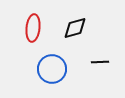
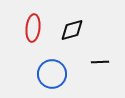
black diamond: moved 3 px left, 2 px down
blue circle: moved 5 px down
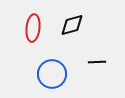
black diamond: moved 5 px up
black line: moved 3 px left
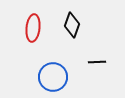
black diamond: rotated 55 degrees counterclockwise
blue circle: moved 1 px right, 3 px down
